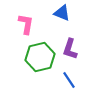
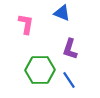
green hexagon: moved 13 px down; rotated 12 degrees clockwise
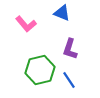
pink L-shape: rotated 130 degrees clockwise
green hexagon: rotated 12 degrees counterclockwise
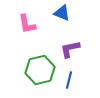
pink L-shape: moved 1 px right; rotated 30 degrees clockwise
purple L-shape: rotated 60 degrees clockwise
blue line: rotated 48 degrees clockwise
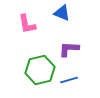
purple L-shape: moved 1 px left; rotated 15 degrees clockwise
blue line: rotated 60 degrees clockwise
